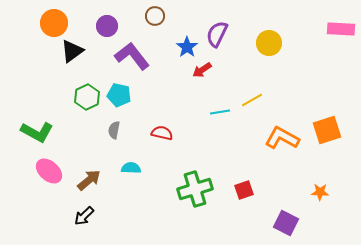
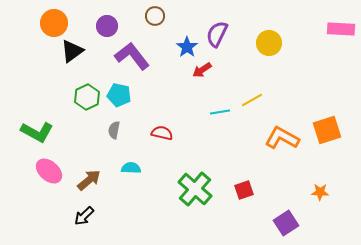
green cross: rotated 32 degrees counterclockwise
purple square: rotated 30 degrees clockwise
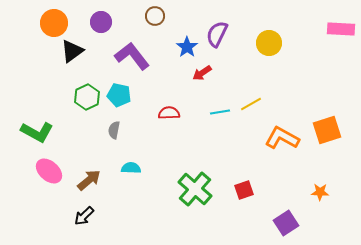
purple circle: moved 6 px left, 4 px up
red arrow: moved 3 px down
yellow line: moved 1 px left, 4 px down
red semicircle: moved 7 px right, 20 px up; rotated 15 degrees counterclockwise
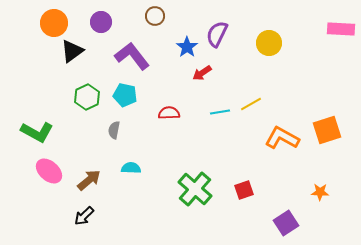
cyan pentagon: moved 6 px right
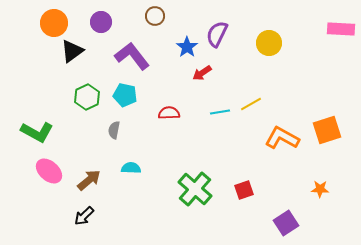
orange star: moved 3 px up
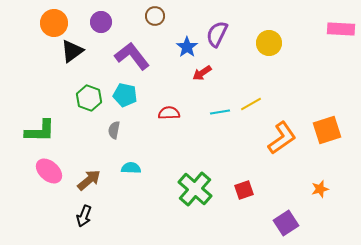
green hexagon: moved 2 px right, 1 px down; rotated 15 degrees counterclockwise
green L-shape: moved 3 px right, 1 px up; rotated 28 degrees counterclockwise
orange L-shape: rotated 116 degrees clockwise
orange star: rotated 18 degrees counterclockwise
black arrow: rotated 25 degrees counterclockwise
